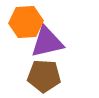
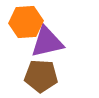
brown pentagon: moved 3 px left
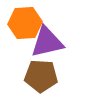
orange hexagon: moved 1 px left, 1 px down
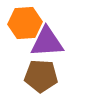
purple triangle: rotated 9 degrees clockwise
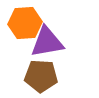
purple triangle: rotated 6 degrees counterclockwise
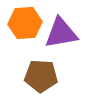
purple triangle: moved 14 px right, 9 px up
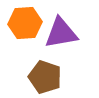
brown pentagon: moved 4 px right, 1 px down; rotated 16 degrees clockwise
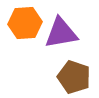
brown pentagon: moved 29 px right
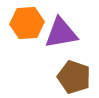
orange hexagon: moved 2 px right
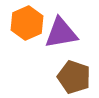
orange hexagon: rotated 20 degrees counterclockwise
